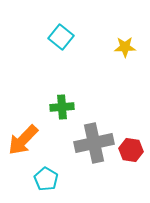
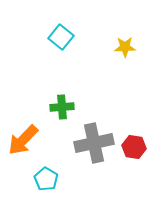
red hexagon: moved 3 px right, 3 px up
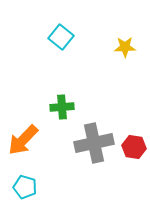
cyan pentagon: moved 21 px left, 8 px down; rotated 15 degrees counterclockwise
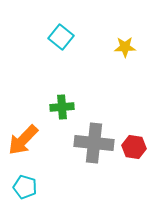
gray cross: rotated 18 degrees clockwise
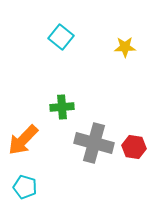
gray cross: rotated 9 degrees clockwise
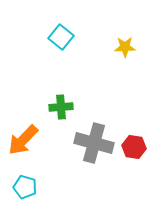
green cross: moved 1 px left
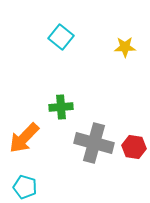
orange arrow: moved 1 px right, 2 px up
